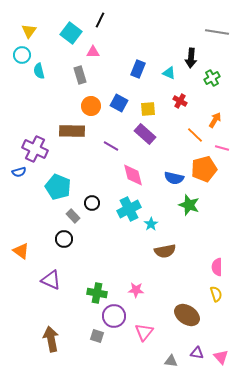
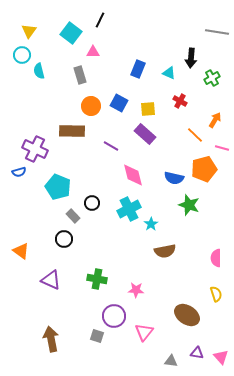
pink semicircle at (217, 267): moved 1 px left, 9 px up
green cross at (97, 293): moved 14 px up
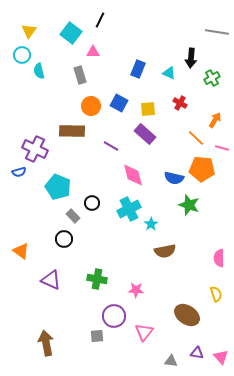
red cross at (180, 101): moved 2 px down
orange line at (195, 135): moved 1 px right, 3 px down
orange pentagon at (204, 169): moved 2 px left; rotated 20 degrees clockwise
pink semicircle at (216, 258): moved 3 px right
gray square at (97, 336): rotated 24 degrees counterclockwise
brown arrow at (51, 339): moved 5 px left, 4 px down
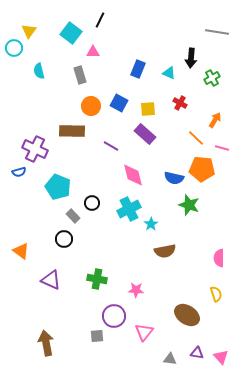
cyan circle at (22, 55): moved 8 px left, 7 px up
gray triangle at (171, 361): moved 1 px left, 2 px up
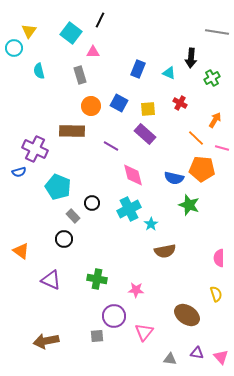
brown arrow at (46, 343): moved 2 px up; rotated 90 degrees counterclockwise
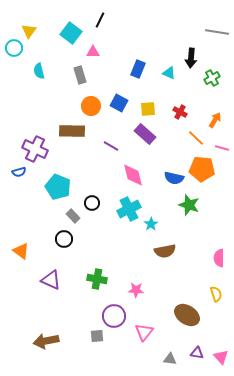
red cross at (180, 103): moved 9 px down
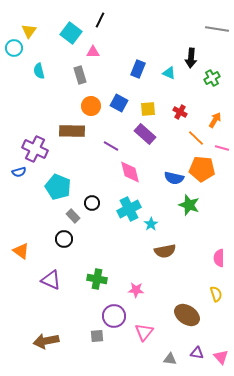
gray line at (217, 32): moved 3 px up
pink diamond at (133, 175): moved 3 px left, 3 px up
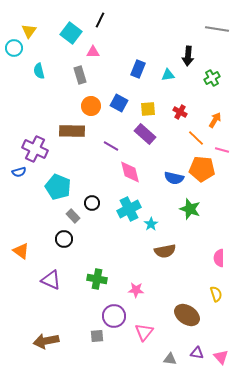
black arrow at (191, 58): moved 3 px left, 2 px up
cyan triangle at (169, 73): moved 1 px left, 2 px down; rotated 32 degrees counterclockwise
pink line at (222, 148): moved 2 px down
green star at (189, 205): moved 1 px right, 4 px down
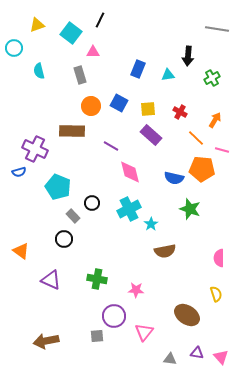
yellow triangle at (29, 31): moved 8 px right, 6 px up; rotated 35 degrees clockwise
purple rectangle at (145, 134): moved 6 px right, 1 px down
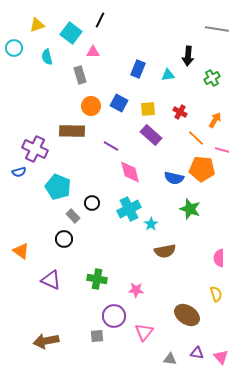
cyan semicircle at (39, 71): moved 8 px right, 14 px up
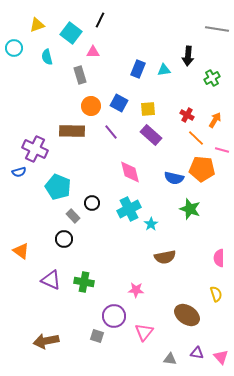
cyan triangle at (168, 75): moved 4 px left, 5 px up
red cross at (180, 112): moved 7 px right, 3 px down
purple line at (111, 146): moved 14 px up; rotated 21 degrees clockwise
brown semicircle at (165, 251): moved 6 px down
green cross at (97, 279): moved 13 px left, 3 px down
gray square at (97, 336): rotated 24 degrees clockwise
